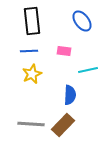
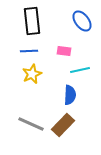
cyan line: moved 8 px left
gray line: rotated 20 degrees clockwise
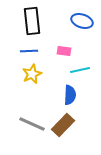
blue ellipse: rotated 35 degrees counterclockwise
gray line: moved 1 px right
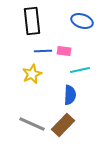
blue line: moved 14 px right
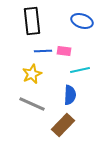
gray line: moved 20 px up
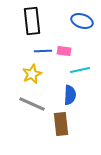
brown rectangle: moved 2 px left, 1 px up; rotated 50 degrees counterclockwise
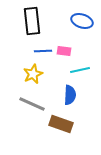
yellow star: moved 1 px right
brown rectangle: rotated 65 degrees counterclockwise
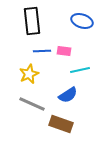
blue line: moved 1 px left
yellow star: moved 4 px left
blue semicircle: moved 2 px left; rotated 54 degrees clockwise
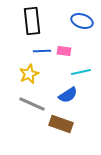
cyan line: moved 1 px right, 2 px down
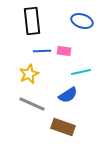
brown rectangle: moved 2 px right, 3 px down
